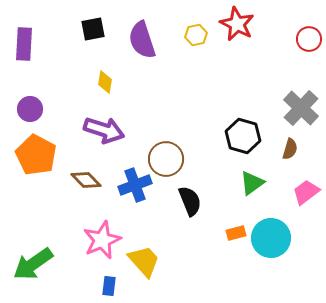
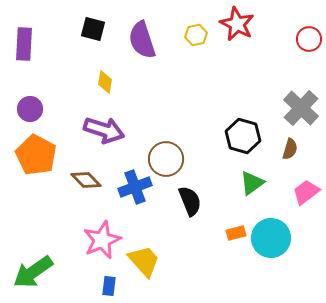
black square: rotated 25 degrees clockwise
blue cross: moved 2 px down
green arrow: moved 8 px down
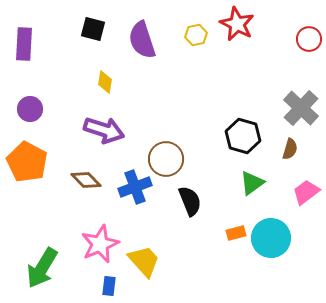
orange pentagon: moved 9 px left, 7 px down
pink star: moved 2 px left, 4 px down
green arrow: moved 9 px right, 4 px up; rotated 24 degrees counterclockwise
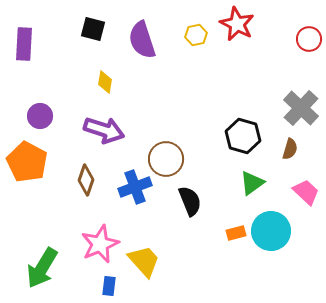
purple circle: moved 10 px right, 7 px down
brown diamond: rotated 64 degrees clockwise
pink trapezoid: rotated 80 degrees clockwise
cyan circle: moved 7 px up
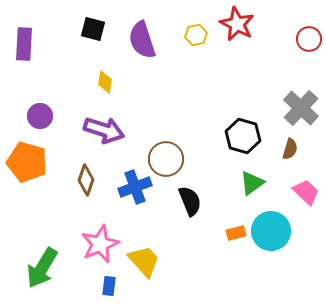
orange pentagon: rotated 12 degrees counterclockwise
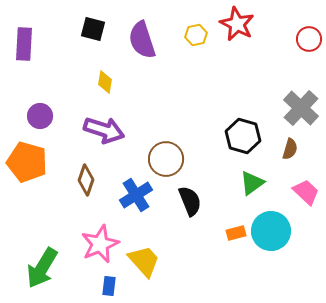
blue cross: moved 1 px right, 8 px down; rotated 12 degrees counterclockwise
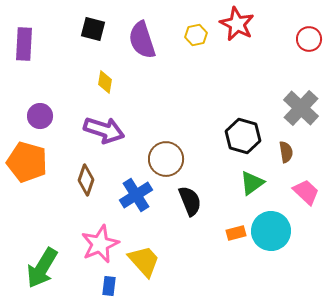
brown semicircle: moved 4 px left, 3 px down; rotated 25 degrees counterclockwise
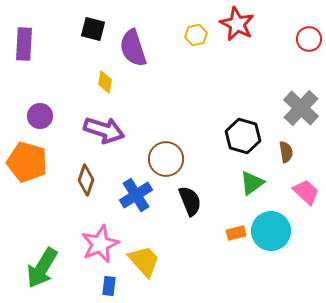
purple semicircle: moved 9 px left, 8 px down
